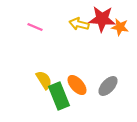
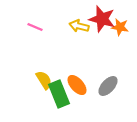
red star: rotated 12 degrees clockwise
yellow arrow: moved 2 px down
green rectangle: moved 2 px up
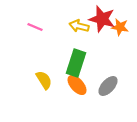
green rectangle: moved 17 px right, 31 px up; rotated 40 degrees clockwise
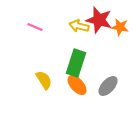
red star: moved 3 px left, 1 px down
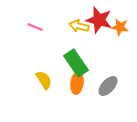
green rectangle: rotated 52 degrees counterclockwise
orange ellipse: moved 2 px up; rotated 50 degrees clockwise
